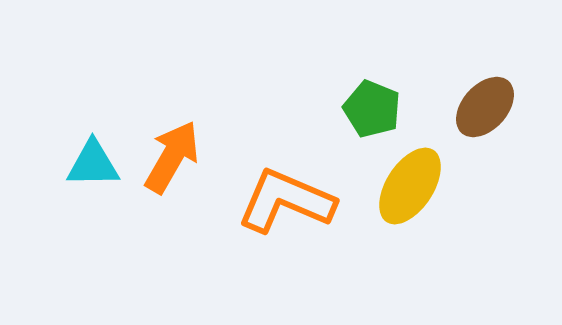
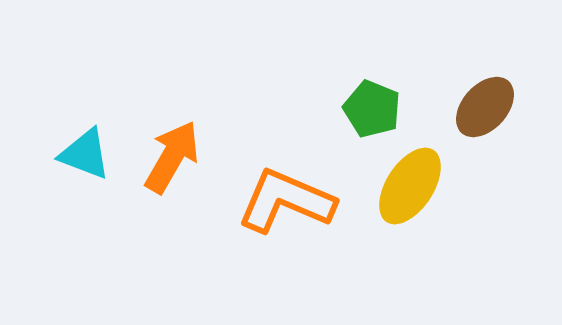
cyan triangle: moved 8 px left, 10 px up; rotated 22 degrees clockwise
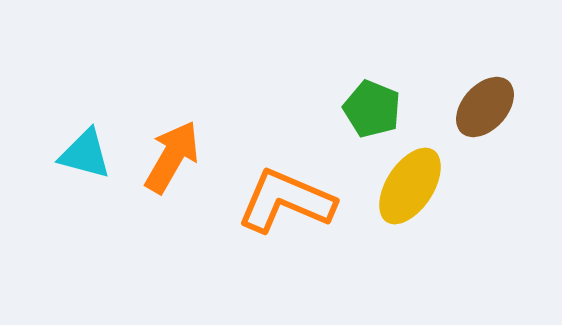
cyan triangle: rotated 6 degrees counterclockwise
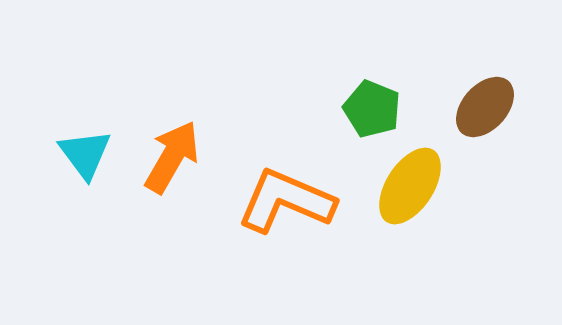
cyan triangle: rotated 38 degrees clockwise
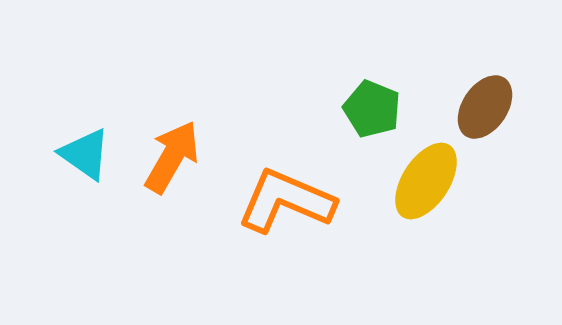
brown ellipse: rotated 8 degrees counterclockwise
cyan triangle: rotated 18 degrees counterclockwise
yellow ellipse: moved 16 px right, 5 px up
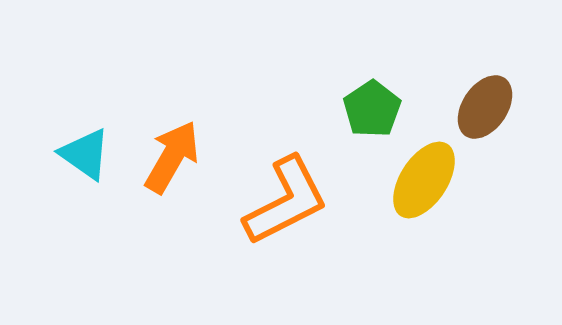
green pentagon: rotated 16 degrees clockwise
yellow ellipse: moved 2 px left, 1 px up
orange L-shape: rotated 130 degrees clockwise
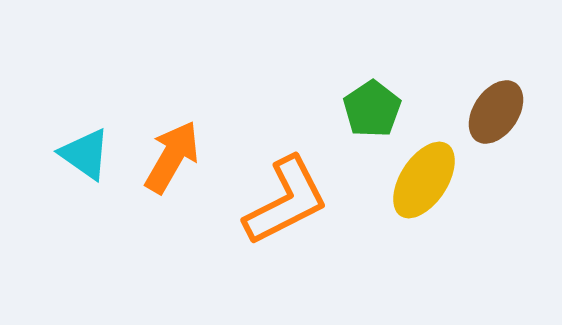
brown ellipse: moved 11 px right, 5 px down
